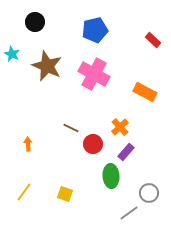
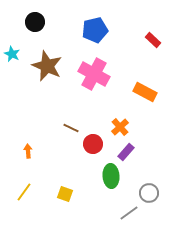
orange arrow: moved 7 px down
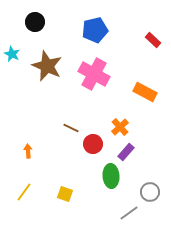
gray circle: moved 1 px right, 1 px up
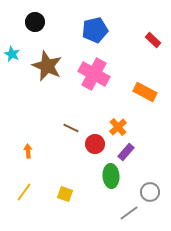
orange cross: moved 2 px left
red circle: moved 2 px right
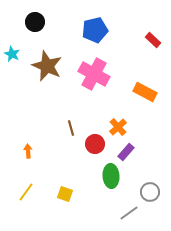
brown line: rotated 49 degrees clockwise
yellow line: moved 2 px right
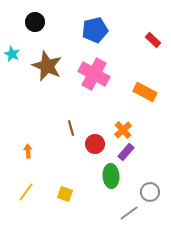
orange cross: moved 5 px right, 3 px down
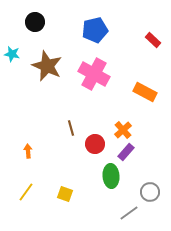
cyan star: rotated 14 degrees counterclockwise
